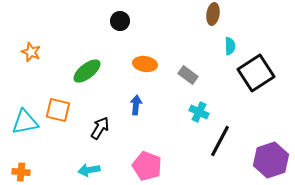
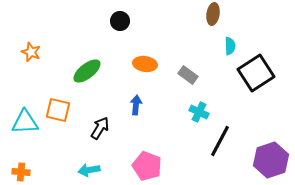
cyan triangle: rotated 8 degrees clockwise
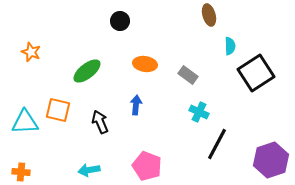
brown ellipse: moved 4 px left, 1 px down; rotated 25 degrees counterclockwise
black arrow: moved 6 px up; rotated 55 degrees counterclockwise
black line: moved 3 px left, 3 px down
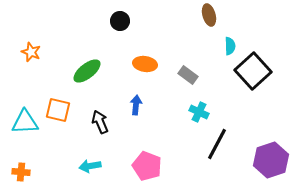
black square: moved 3 px left, 2 px up; rotated 9 degrees counterclockwise
cyan arrow: moved 1 px right, 4 px up
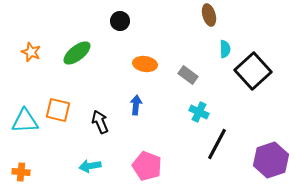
cyan semicircle: moved 5 px left, 3 px down
green ellipse: moved 10 px left, 18 px up
cyan triangle: moved 1 px up
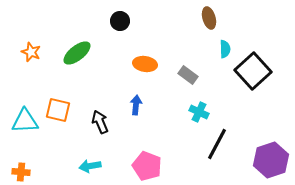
brown ellipse: moved 3 px down
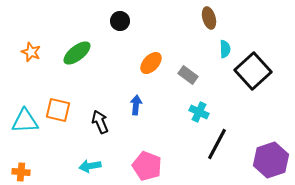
orange ellipse: moved 6 px right, 1 px up; rotated 55 degrees counterclockwise
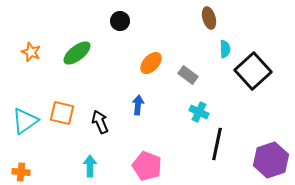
blue arrow: moved 2 px right
orange square: moved 4 px right, 3 px down
cyan triangle: rotated 32 degrees counterclockwise
black line: rotated 16 degrees counterclockwise
cyan arrow: rotated 100 degrees clockwise
